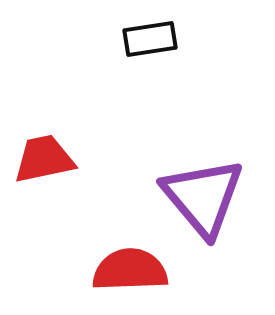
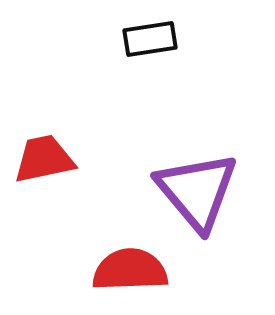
purple triangle: moved 6 px left, 6 px up
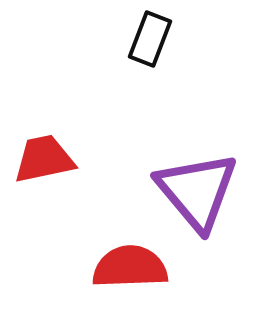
black rectangle: rotated 60 degrees counterclockwise
red semicircle: moved 3 px up
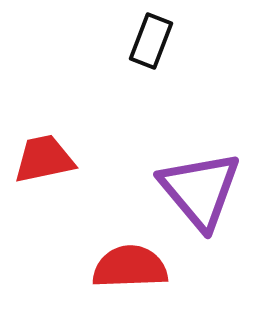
black rectangle: moved 1 px right, 2 px down
purple triangle: moved 3 px right, 1 px up
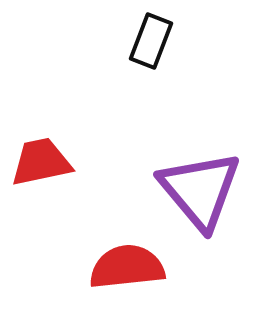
red trapezoid: moved 3 px left, 3 px down
red semicircle: moved 3 px left; rotated 4 degrees counterclockwise
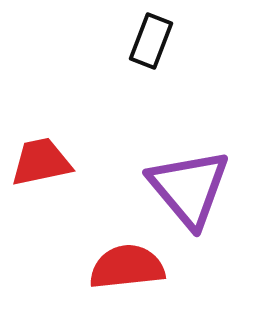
purple triangle: moved 11 px left, 2 px up
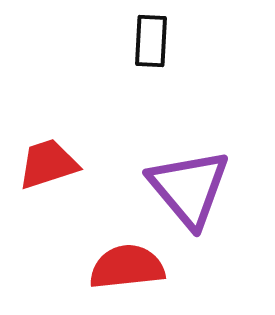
black rectangle: rotated 18 degrees counterclockwise
red trapezoid: moved 7 px right, 2 px down; rotated 6 degrees counterclockwise
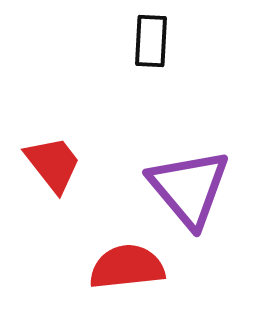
red trapezoid: moved 5 px right; rotated 70 degrees clockwise
